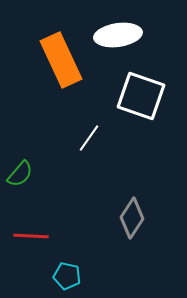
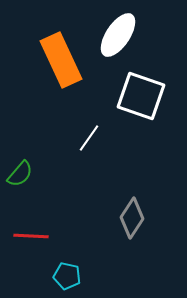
white ellipse: rotated 48 degrees counterclockwise
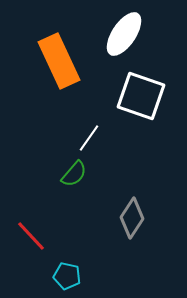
white ellipse: moved 6 px right, 1 px up
orange rectangle: moved 2 px left, 1 px down
green semicircle: moved 54 px right
red line: rotated 44 degrees clockwise
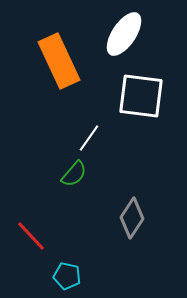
white square: rotated 12 degrees counterclockwise
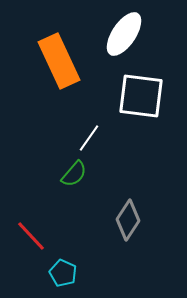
gray diamond: moved 4 px left, 2 px down
cyan pentagon: moved 4 px left, 3 px up; rotated 12 degrees clockwise
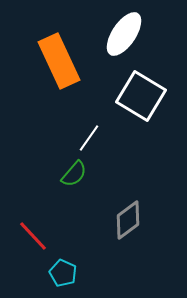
white square: rotated 24 degrees clockwise
gray diamond: rotated 21 degrees clockwise
red line: moved 2 px right
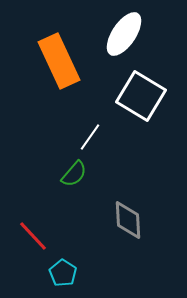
white line: moved 1 px right, 1 px up
gray diamond: rotated 57 degrees counterclockwise
cyan pentagon: rotated 8 degrees clockwise
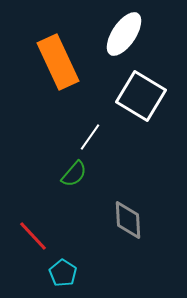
orange rectangle: moved 1 px left, 1 px down
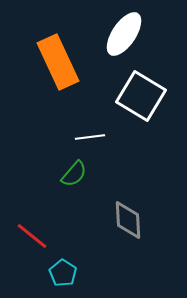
white line: rotated 48 degrees clockwise
red line: moved 1 px left; rotated 8 degrees counterclockwise
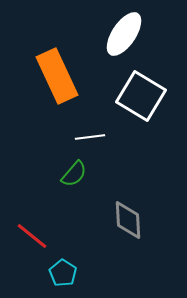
orange rectangle: moved 1 px left, 14 px down
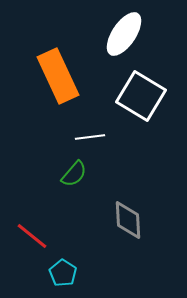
orange rectangle: moved 1 px right
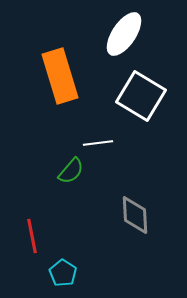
orange rectangle: moved 2 px right; rotated 8 degrees clockwise
white line: moved 8 px right, 6 px down
green semicircle: moved 3 px left, 3 px up
gray diamond: moved 7 px right, 5 px up
red line: rotated 40 degrees clockwise
